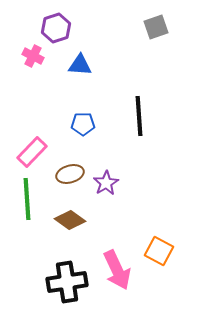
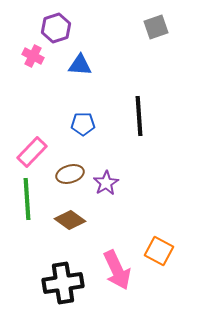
black cross: moved 4 px left, 1 px down
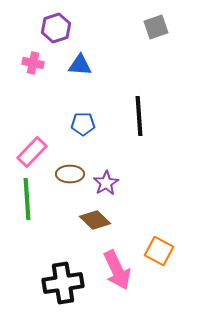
pink cross: moved 7 px down; rotated 15 degrees counterclockwise
brown ellipse: rotated 16 degrees clockwise
brown diamond: moved 25 px right; rotated 8 degrees clockwise
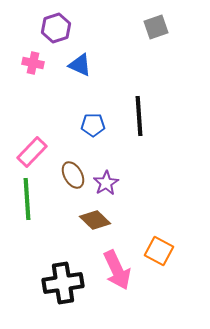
blue triangle: rotated 20 degrees clockwise
blue pentagon: moved 10 px right, 1 px down
brown ellipse: moved 3 px right, 1 px down; rotated 60 degrees clockwise
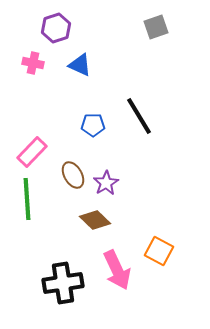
black line: rotated 27 degrees counterclockwise
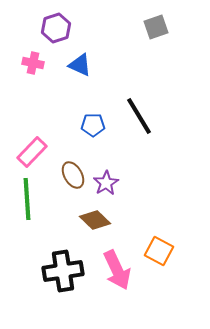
black cross: moved 12 px up
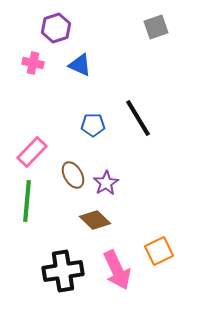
black line: moved 1 px left, 2 px down
green line: moved 2 px down; rotated 9 degrees clockwise
orange square: rotated 36 degrees clockwise
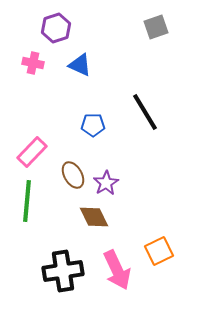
black line: moved 7 px right, 6 px up
brown diamond: moved 1 px left, 3 px up; rotated 20 degrees clockwise
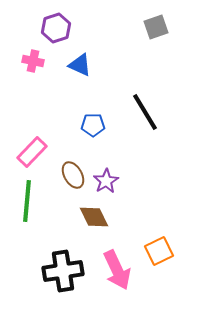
pink cross: moved 2 px up
purple star: moved 2 px up
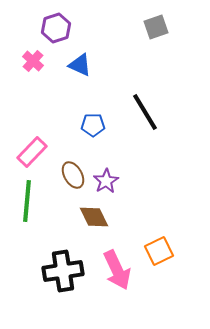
pink cross: rotated 30 degrees clockwise
